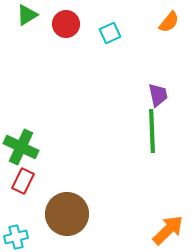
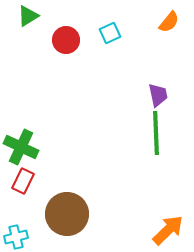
green triangle: moved 1 px right, 1 px down
red circle: moved 16 px down
green line: moved 4 px right, 2 px down
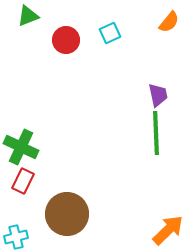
green triangle: rotated 10 degrees clockwise
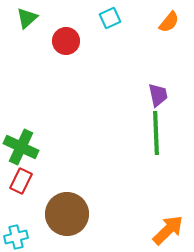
green triangle: moved 1 px left, 2 px down; rotated 20 degrees counterclockwise
cyan square: moved 15 px up
red circle: moved 1 px down
red rectangle: moved 2 px left
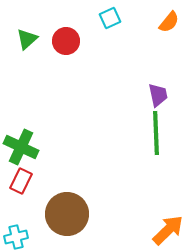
green triangle: moved 21 px down
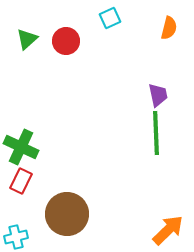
orange semicircle: moved 6 px down; rotated 25 degrees counterclockwise
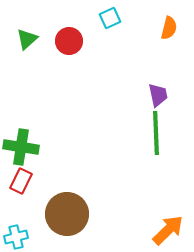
red circle: moved 3 px right
green cross: rotated 16 degrees counterclockwise
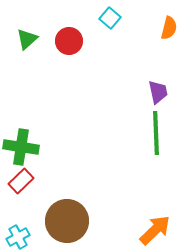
cyan square: rotated 25 degrees counterclockwise
purple trapezoid: moved 3 px up
red rectangle: rotated 20 degrees clockwise
brown circle: moved 7 px down
orange arrow: moved 13 px left
cyan cross: moved 2 px right; rotated 15 degrees counterclockwise
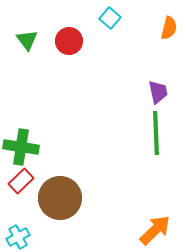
green triangle: moved 1 px down; rotated 25 degrees counterclockwise
brown circle: moved 7 px left, 23 px up
